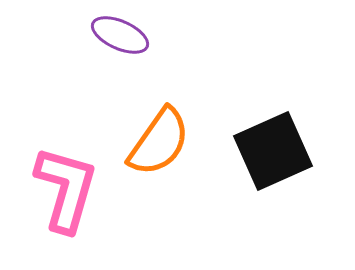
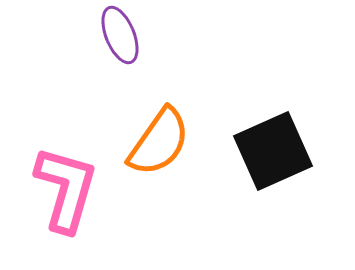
purple ellipse: rotated 44 degrees clockwise
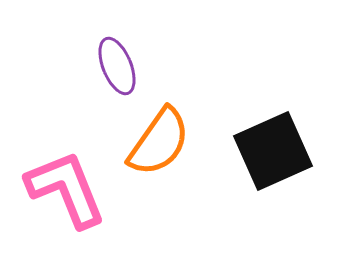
purple ellipse: moved 3 px left, 31 px down
pink L-shape: rotated 38 degrees counterclockwise
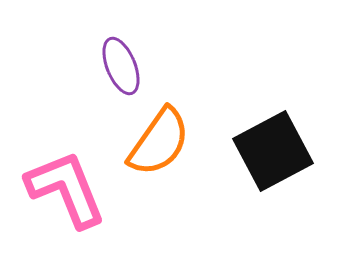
purple ellipse: moved 4 px right
black square: rotated 4 degrees counterclockwise
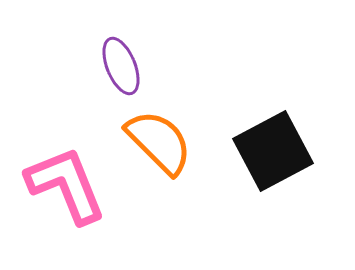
orange semicircle: rotated 80 degrees counterclockwise
pink L-shape: moved 4 px up
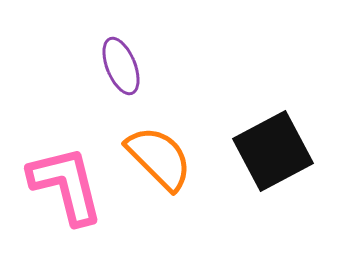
orange semicircle: moved 16 px down
pink L-shape: rotated 8 degrees clockwise
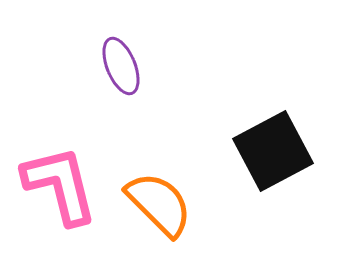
orange semicircle: moved 46 px down
pink L-shape: moved 6 px left
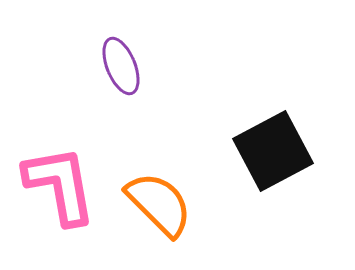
pink L-shape: rotated 4 degrees clockwise
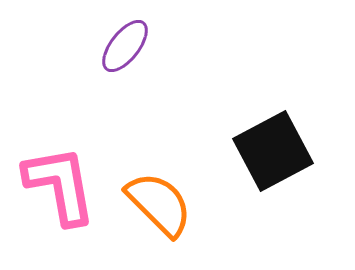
purple ellipse: moved 4 px right, 20 px up; rotated 60 degrees clockwise
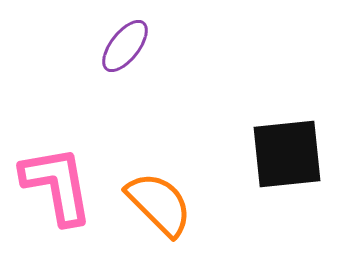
black square: moved 14 px right, 3 px down; rotated 22 degrees clockwise
pink L-shape: moved 3 px left
